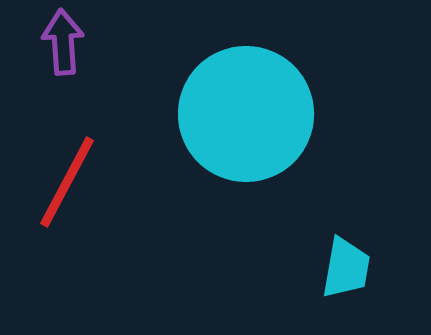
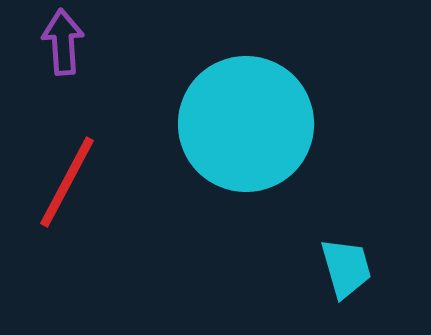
cyan circle: moved 10 px down
cyan trapezoid: rotated 26 degrees counterclockwise
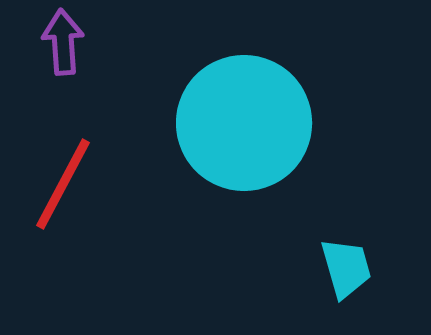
cyan circle: moved 2 px left, 1 px up
red line: moved 4 px left, 2 px down
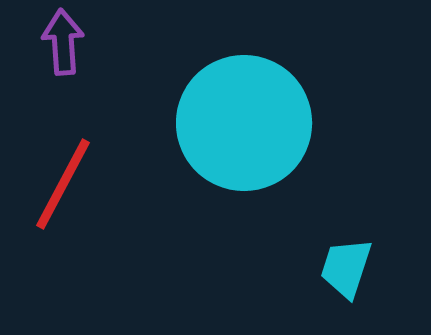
cyan trapezoid: rotated 146 degrees counterclockwise
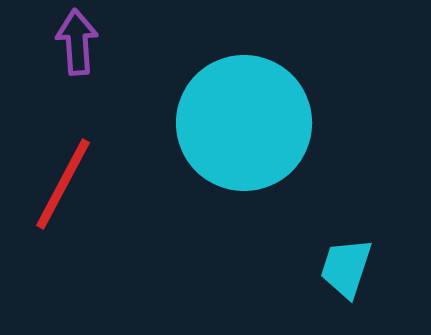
purple arrow: moved 14 px right
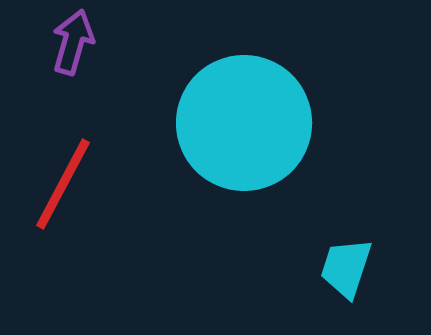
purple arrow: moved 4 px left; rotated 20 degrees clockwise
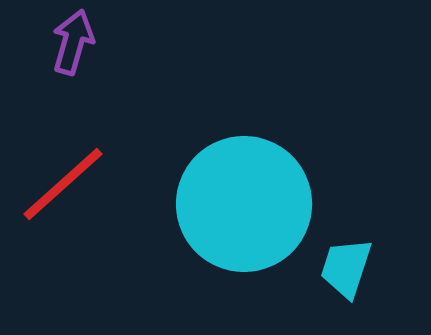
cyan circle: moved 81 px down
red line: rotated 20 degrees clockwise
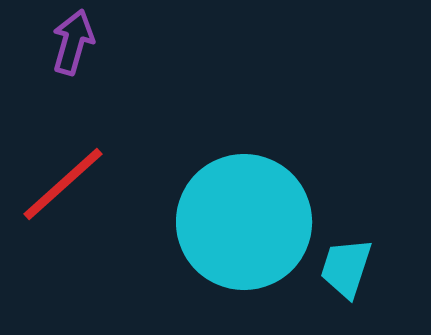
cyan circle: moved 18 px down
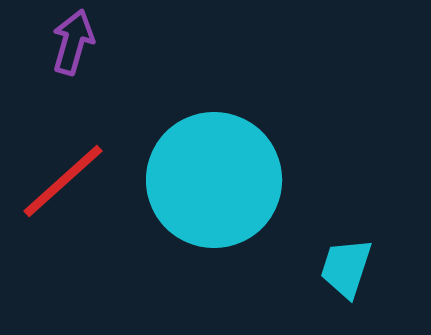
red line: moved 3 px up
cyan circle: moved 30 px left, 42 px up
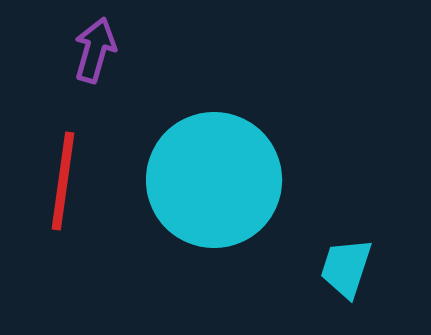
purple arrow: moved 22 px right, 8 px down
red line: rotated 40 degrees counterclockwise
